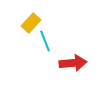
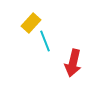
red arrow: rotated 108 degrees clockwise
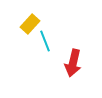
yellow rectangle: moved 1 px left, 1 px down
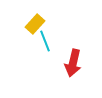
yellow rectangle: moved 5 px right
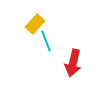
cyan line: moved 1 px right
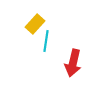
cyan line: rotated 30 degrees clockwise
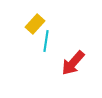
red arrow: rotated 28 degrees clockwise
